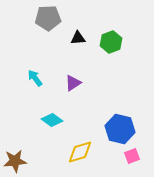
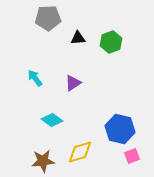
brown star: moved 28 px right
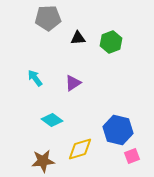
blue hexagon: moved 2 px left, 1 px down
yellow diamond: moved 3 px up
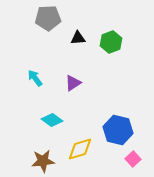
pink square: moved 1 px right, 3 px down; rotated 21 degrees counterclockwise
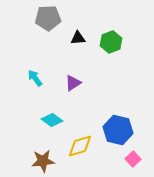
yellow diamond: moved 3 px up
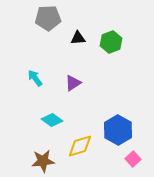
blue hexagon: rotated 16 degrees clockwise
